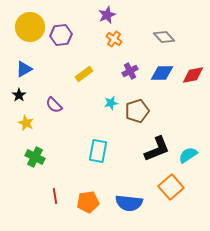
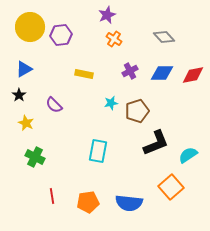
yellow rectangle: rotated 48 degrees clockwise
black L-shape: moved 1 px left, 6 px up
red line: moved 3 px left
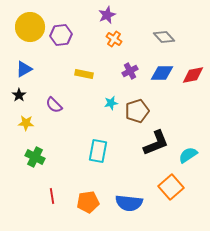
yellow star: rotated 21 degrees counterclockwise
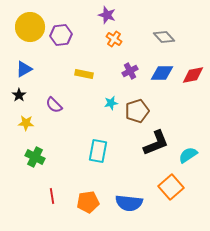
purple star: rotated 30 degrees counterclockwise
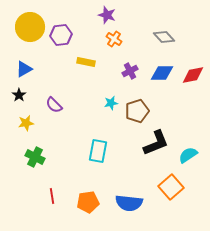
yellow rectangle: moved 2 px right, 12 px up
yellow star: rotated 14 degrees counterclockwise
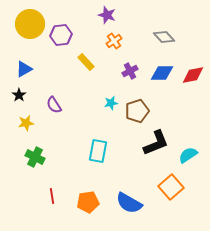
yellow circle: moved 3 px up
orange cross: moved 2 px down; rotated 21 degrees clockwise
yellow rectangle: rotated 36 degrees clockwise
purple semicircle: rotated 12 degrees clockwise
blue semicircle: rotated 24 degrees clockwise
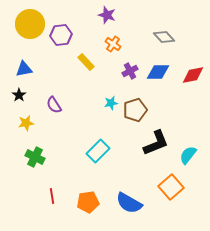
orange cross: moved 1 px left, 3 px down; rotated 21 degrees counterclockwise
blue triangle: rotated 18 degrees clockwise
blue diamond: moved 4 px left, 1 px up
brown pentagon: moved 2 px left, 1 px up
cyan rectangle: rotated 35 degrees clockwise
cyan semicircle: rotated 18 degrees counterclockwise
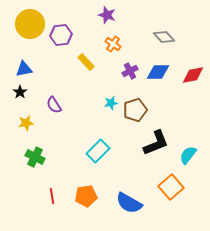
black star: moved 1 px right, 3 px up
orange pentagon: moved 2 px left, 6 px up
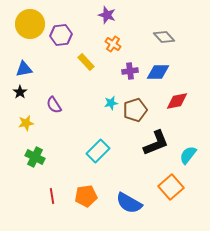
purple cross: rotated 21 degrees clockwise
red diamond: moved 16 px left, 26 px down
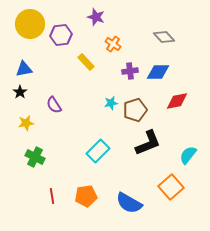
purple star: moved 11 px left, 2 px down
black L-shape: moved 8 px left
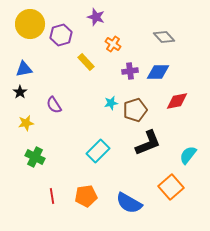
purple hexagon: rotated 10 degrees counterclockwise
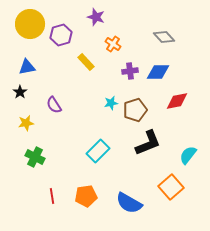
blue triangle: moved 3 px right, 2 px up
